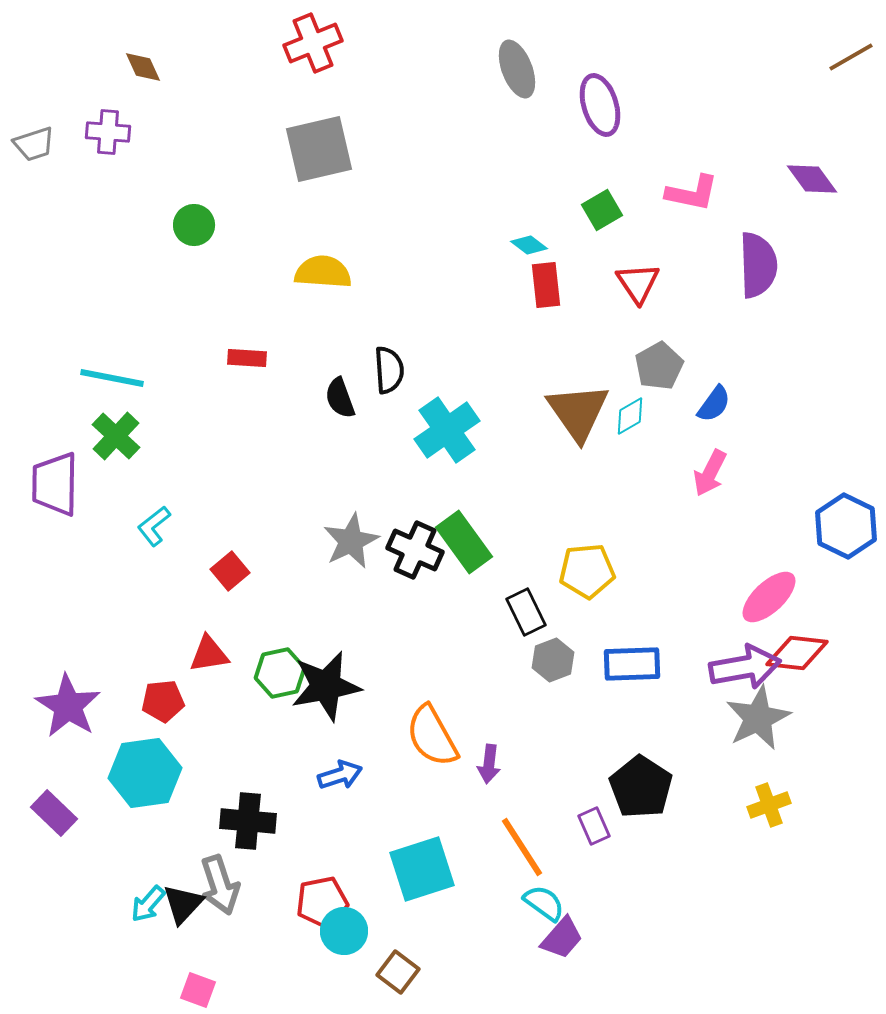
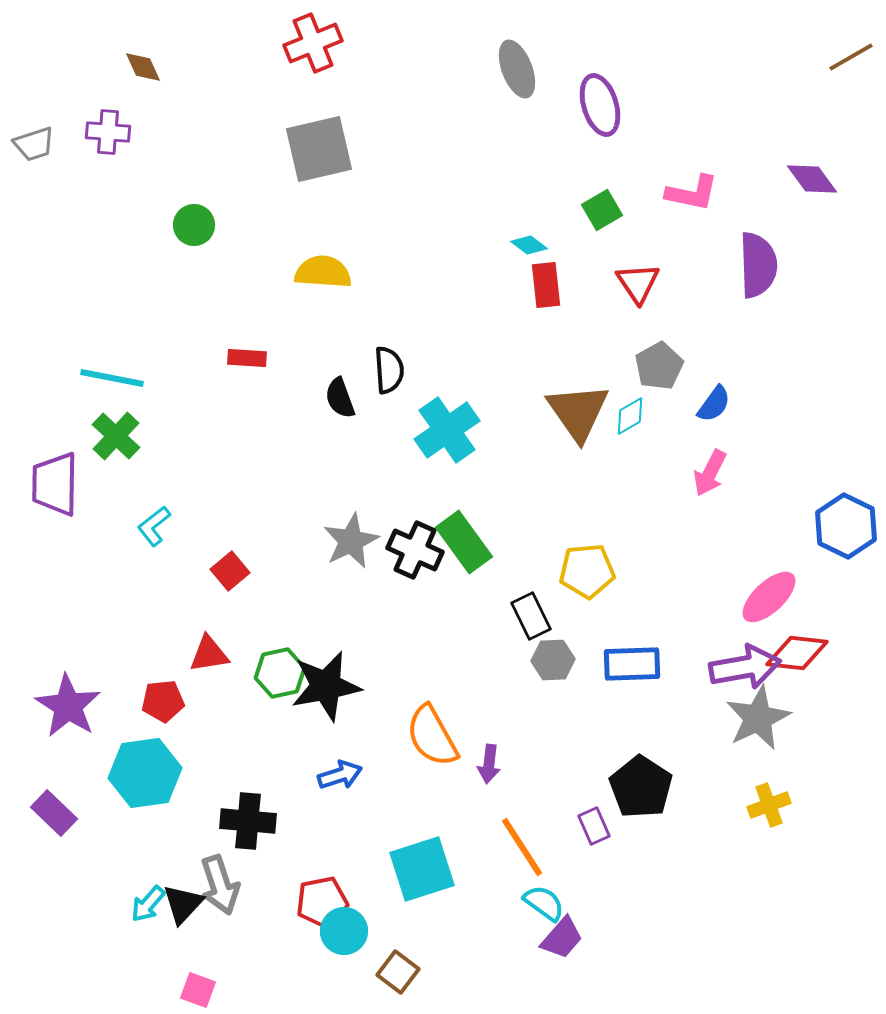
black rectangle at (526, 612): moved 5 px right, 4 px down
gray hexagon at (553, 660): rotated 18 degrees clockwise
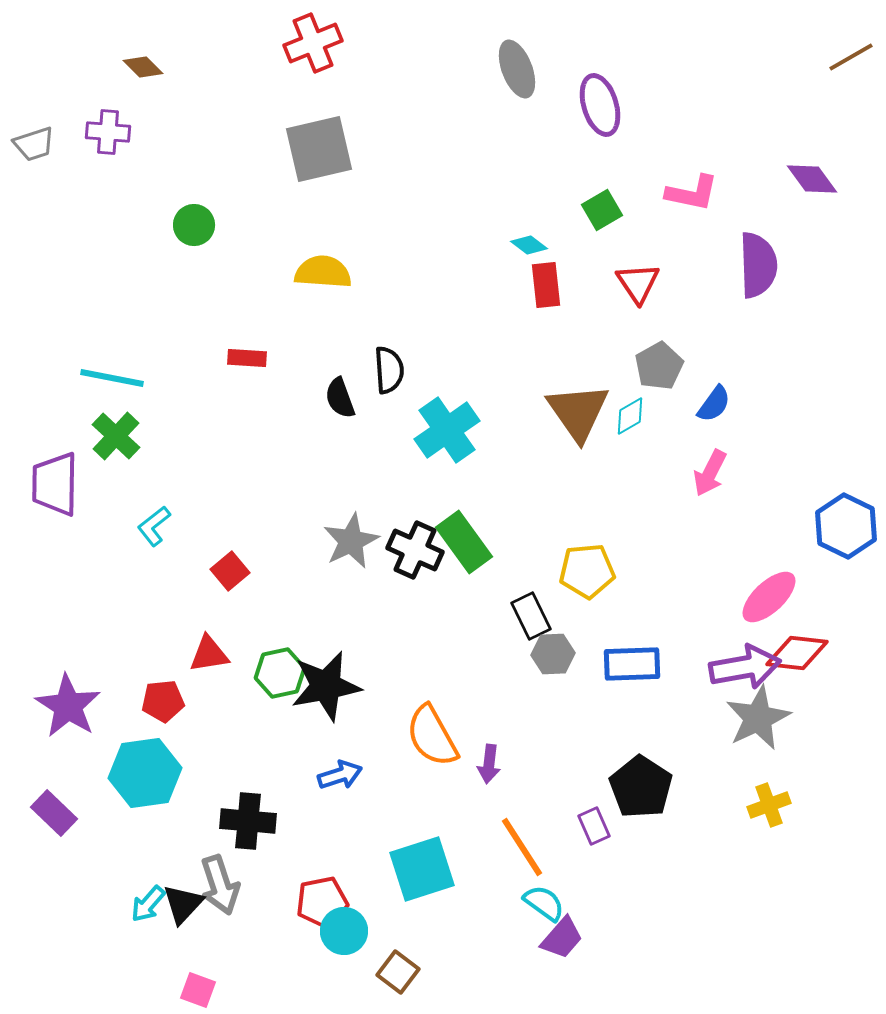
brown diamond at (143, 67): rotated 21 degrees counterclockwise
gray hexagon at (553, 660): moved 6 px up
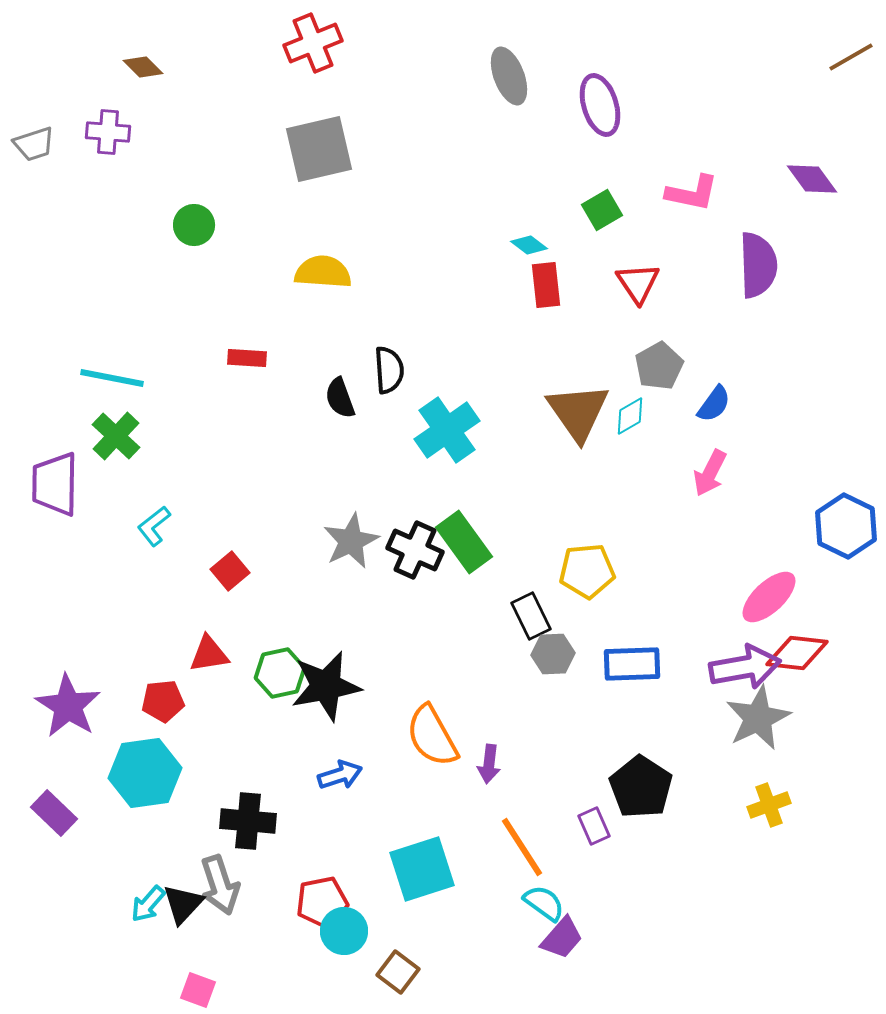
gray ellipse at (517, 69): moved 8 px left, 7 px down
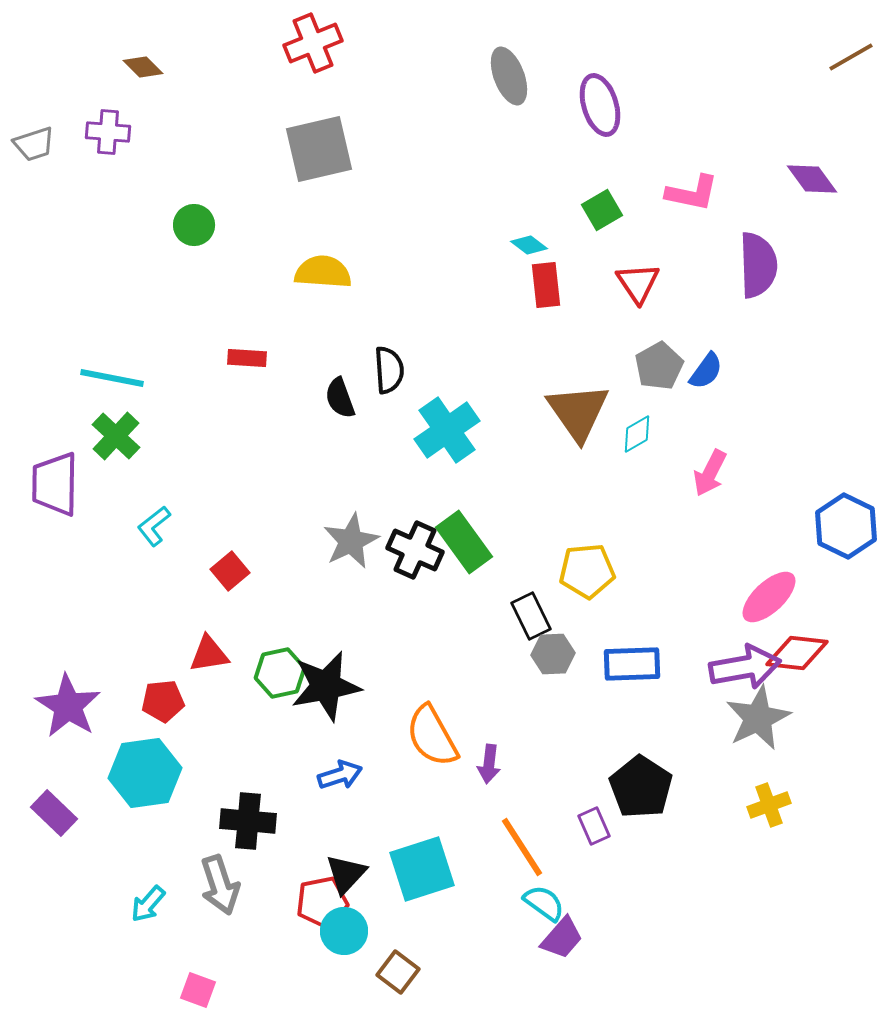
blue semicircle at (714, 404): moved 8 px left, 33 px up
cyan diamond at (630, 416): moved 7 px right, 18 px down
black triangle at (183, 904): moved 163 px right, 30 px up
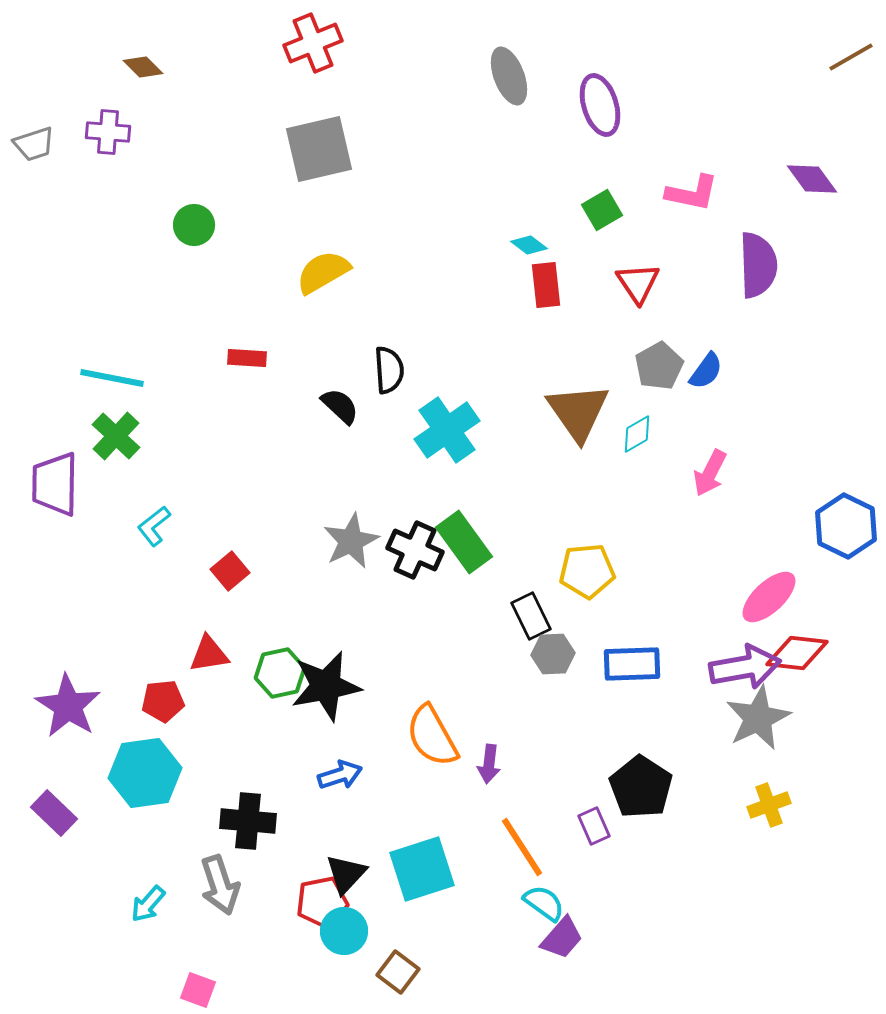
yellow semicircle at (323, 272): rotated 34 degrees counterclockwise
black semicircle at (340, 398): moved 8 px down; rotated 153 degrees clockwise
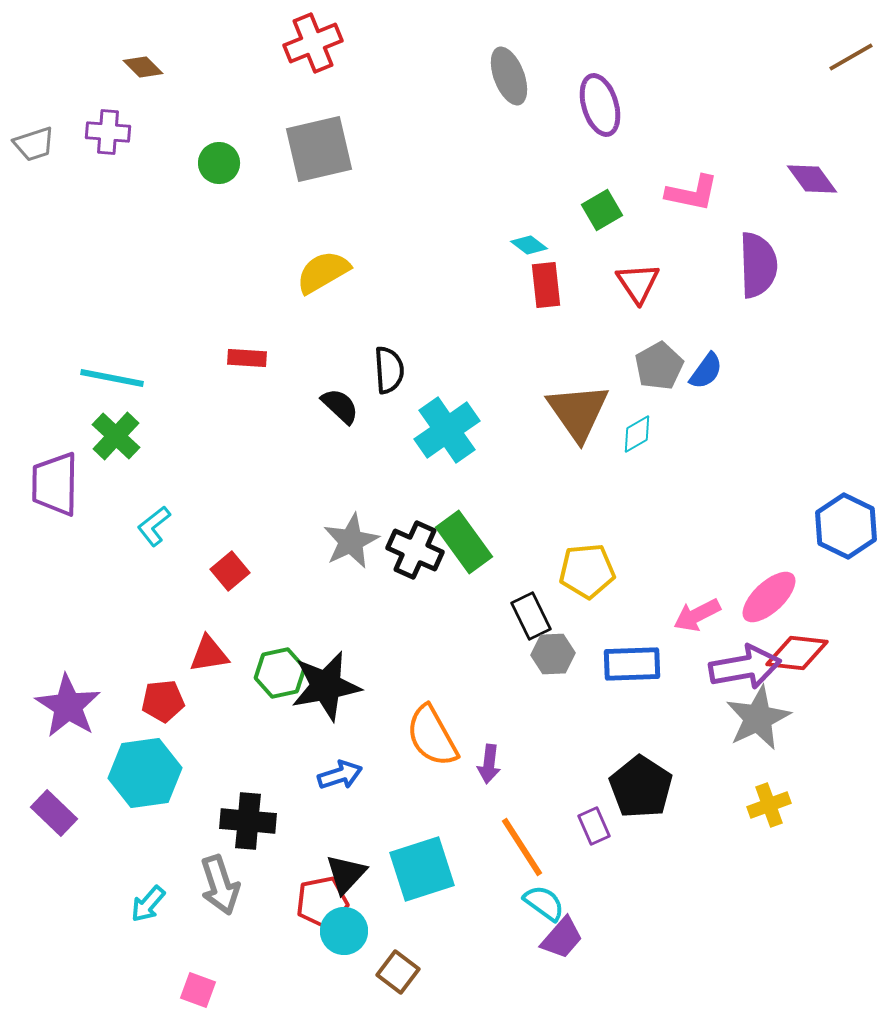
green circle at (194, 225): moved 25 px right, 62 px up
pink arrow at (710, 473): moved 13 px left, 142 px down; rotated 36 degrees clockwise
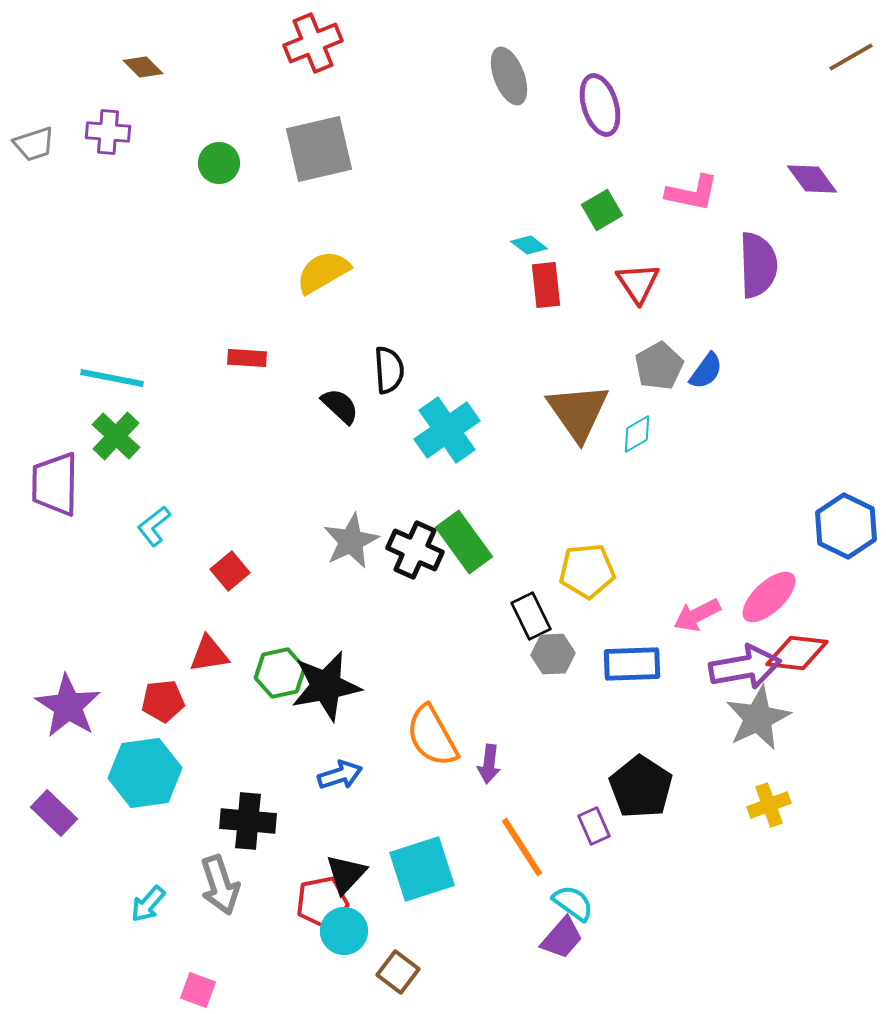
cyan semicircle at (544, 903): moved 29 px right
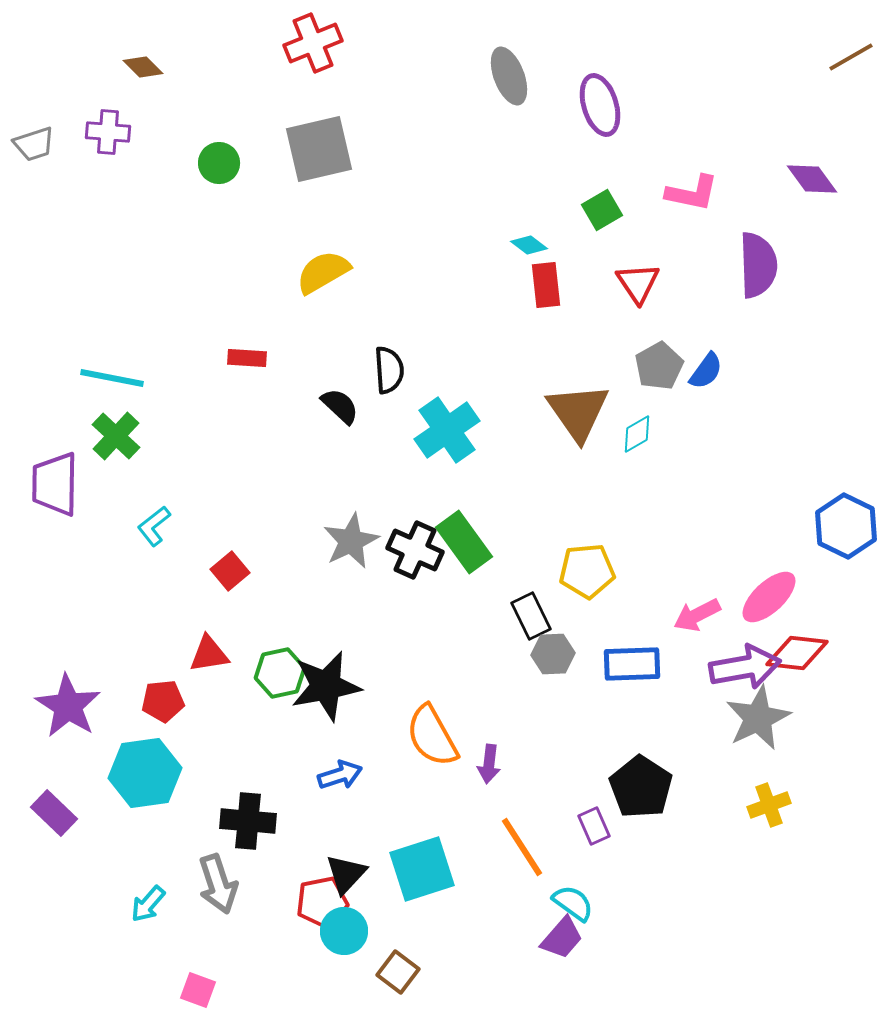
gray arrow at (220, 885): moved 2 px left, 1 px up
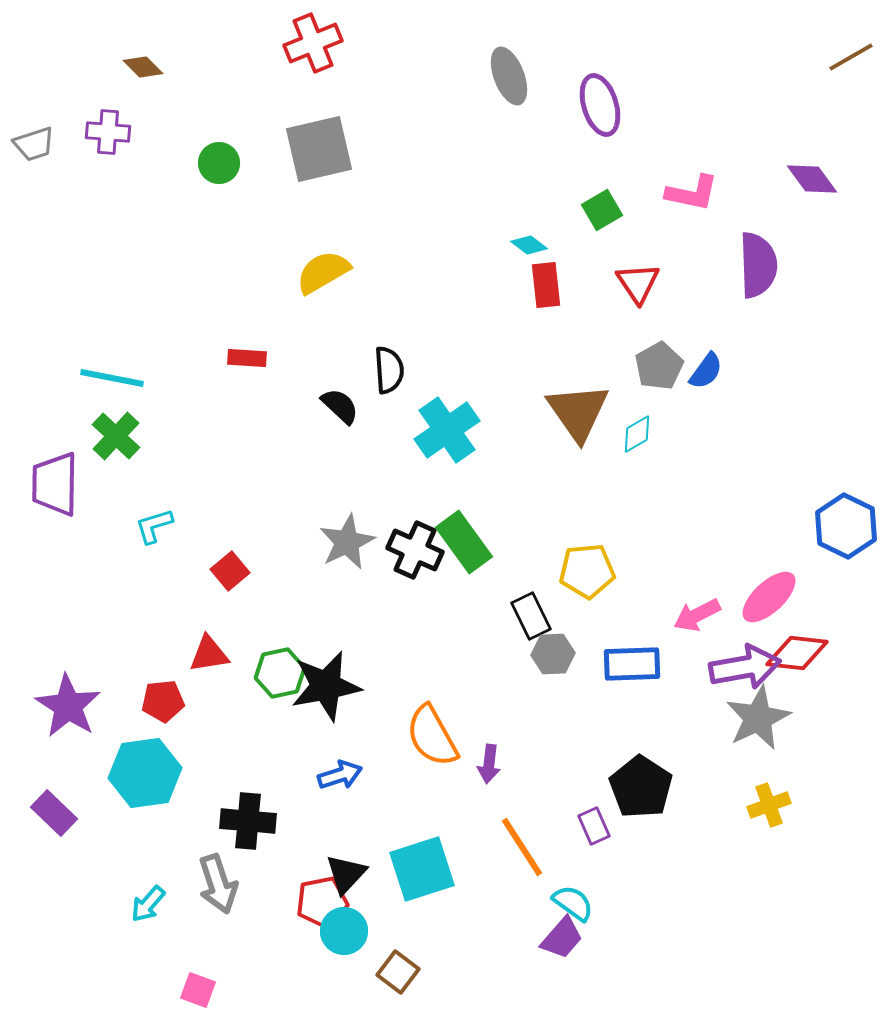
cyan L-shape at (154, 526): rotated 21 degrees clockwise
gray star at (351, 541): moved 4 px left, 1 px down
